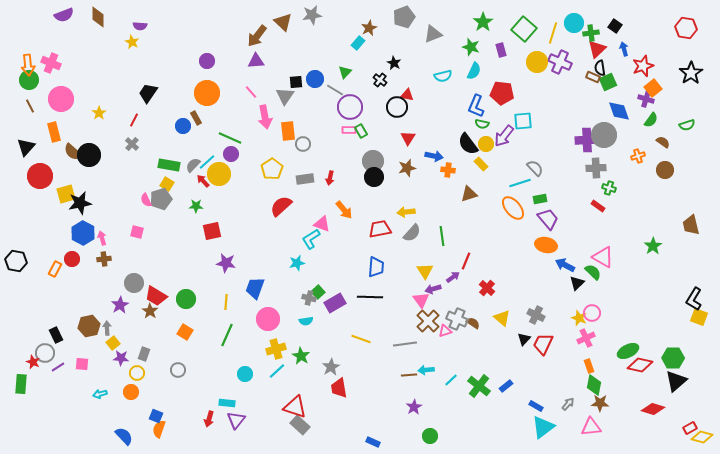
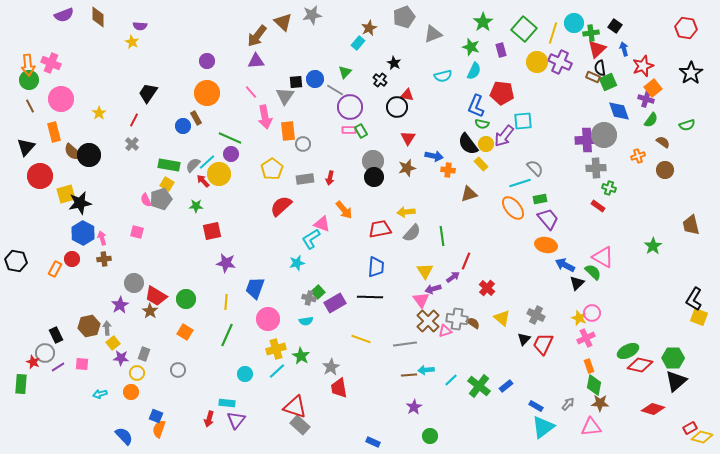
gray cross at (457, 319): rotated 15 degrees counterclockwise
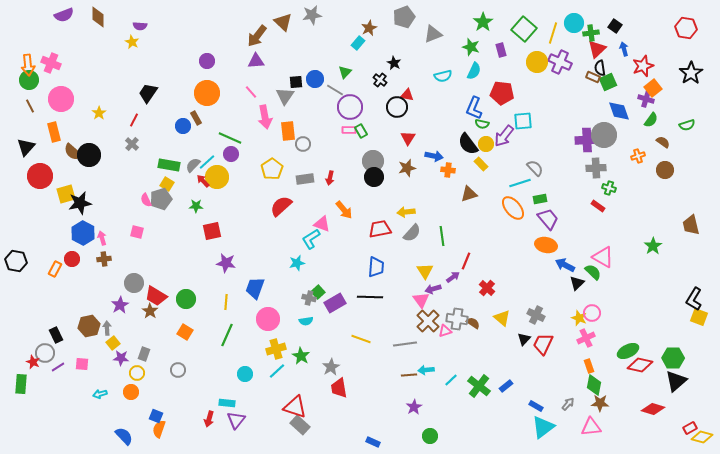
blue L-shape at (476, 106): moved 2 px left, 2 px down
yellow circle at (219, 174): moved 2 px left, 3 px down
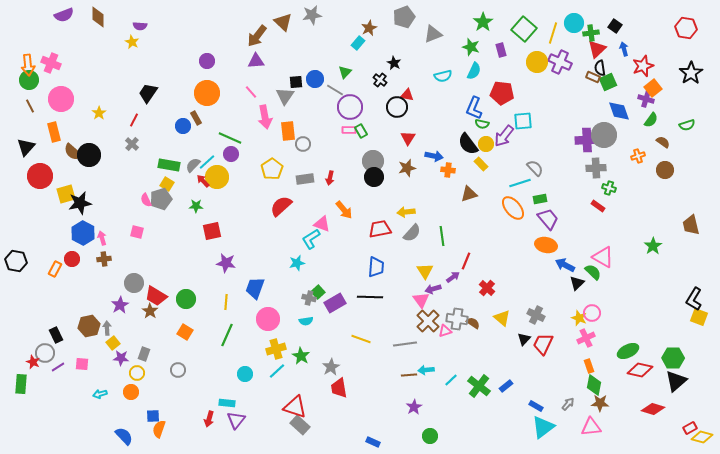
red diamond at (640, 365): moved 5 px down
blue square at (156, 416): moved 3 px left; rotated 24 degrees counterclockwise
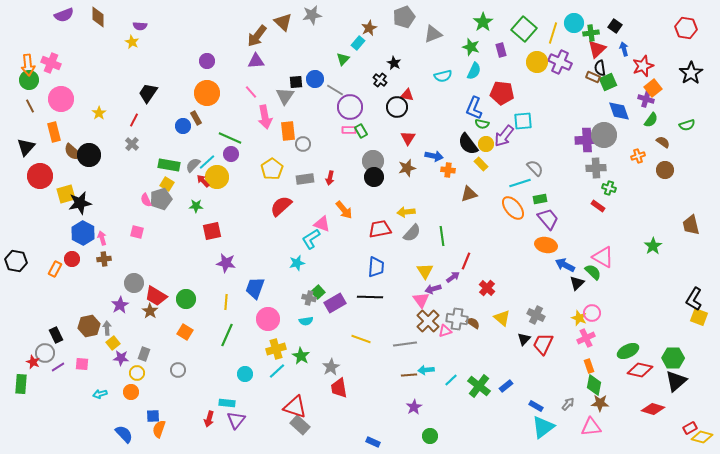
green triangle at (345, 72): moved 2 px left, 13 px up
blue semicircle at (124, 436): moved 2 px up
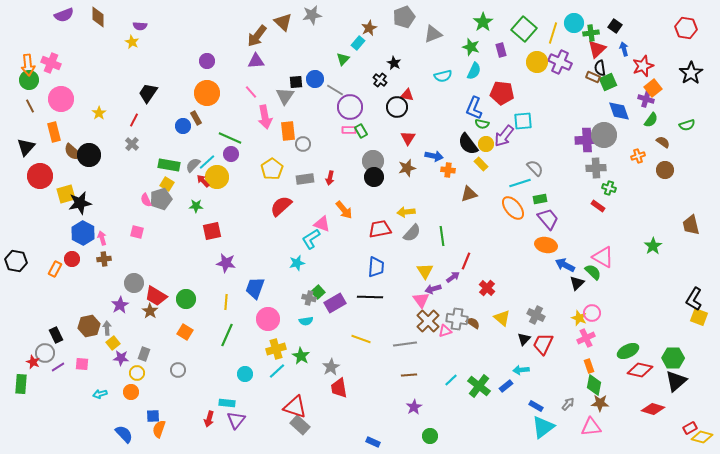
cyan arrow at (426, 370): moved 95 px right
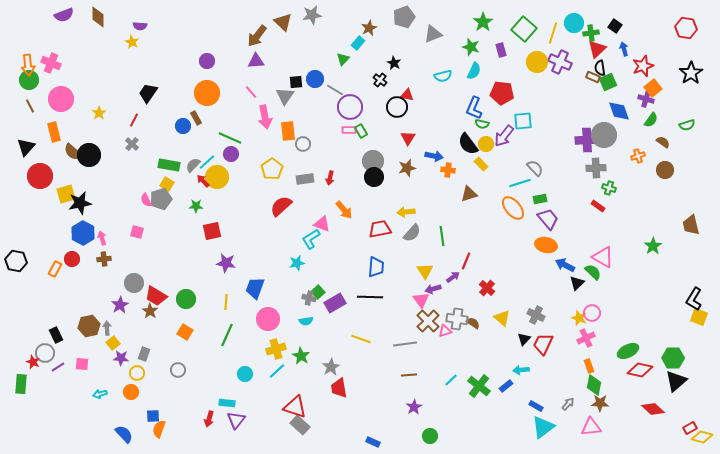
red diamond at (653, 409): rotated 25 degrees clockwise
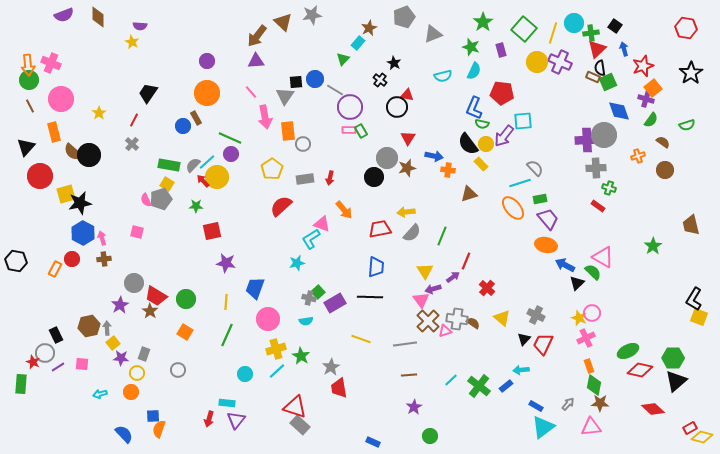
gray circle at (373, 161): moved 14 px right, 3 px up
green line at (442, 236): rotated 30 degrees clockwise
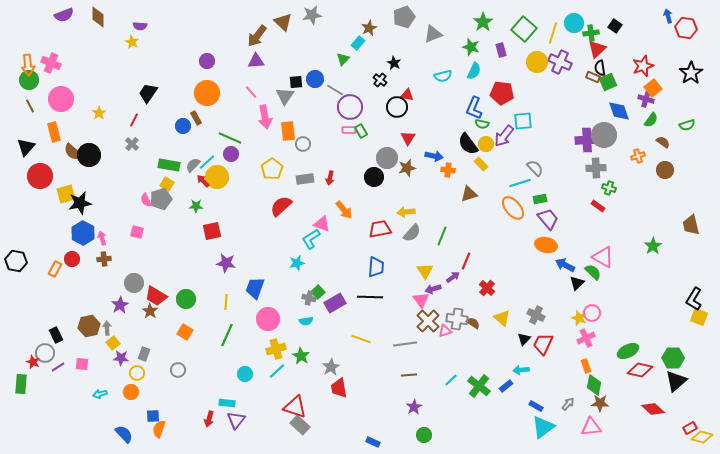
blue arrow at (624, 49): moved 44 px right, 33 px up
orange rectangle at (589, 366): moved 3 px left
green circle at (430, 436): moved 6 px left, 1 px up
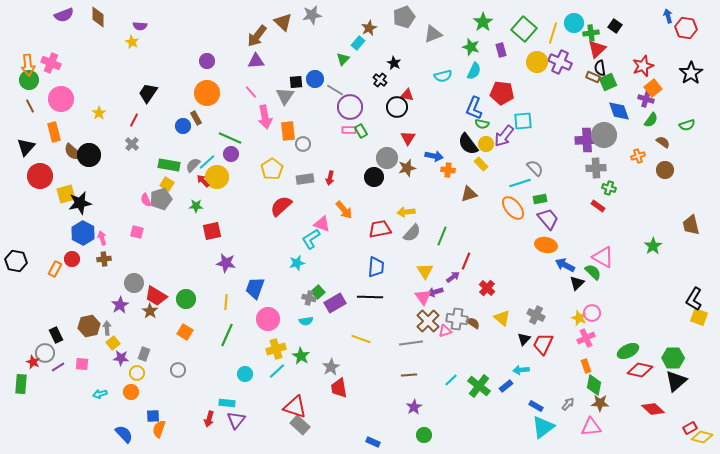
purple arrow at (433, 289): moved 2 px right, 3 px down
pink triangle at (421, 300): moved 2 px right, 3 px up
gray line at (405, 344): moved 6 px right, 1 px up
